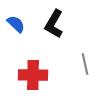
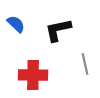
black L-shape: moved 4 px right, 6 px down; rotated 48 degrees clockwise
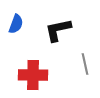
blue semicircle: rotated 66 degrees clockwise
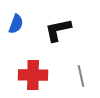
gray line: moved 4 px left, 12 px down
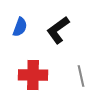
blue semicircle: moved 4 px right, 3 px down
black L-shape: rotated 24 degrees counterclockwise
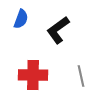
blue semicircle: moved 1 px right, 8 px up
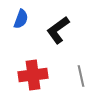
red cross: rotated 8 degrees counterclockwise
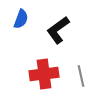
red cross: moved 11 px right, 1 px up
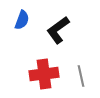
blue semicircle: moved 1 px right, 1 px down
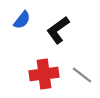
blue semicircle: rotated 18 degrees clockwise
gray line: moved 1 px right, 1 px up; rotated 40 degrees counterclockwise
